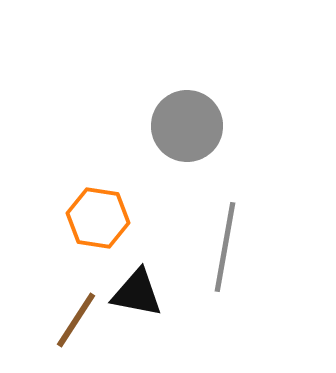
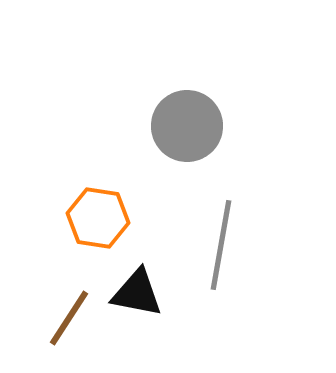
gray line: moved 4 px left, 2 px up
brown line: moved 7 px left, 2 px up
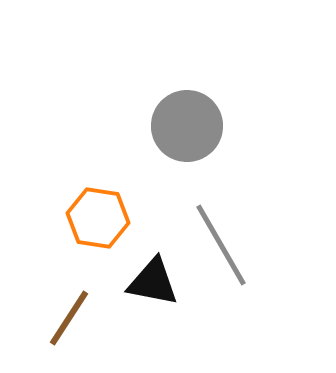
gray line: rotated 40 degrees counterclockwise
black triangle: moved 16 px right, 11 px up
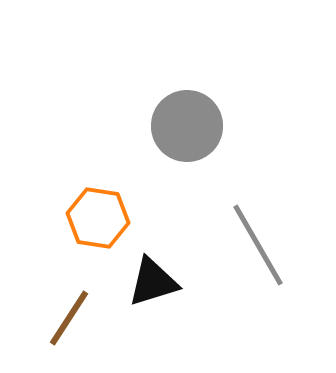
gray line: moved 37 px right
black triangle: rotated 28 degrees counterclockwise
